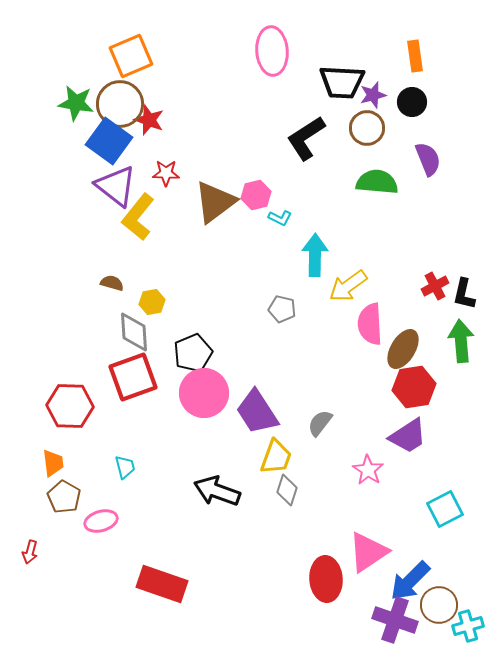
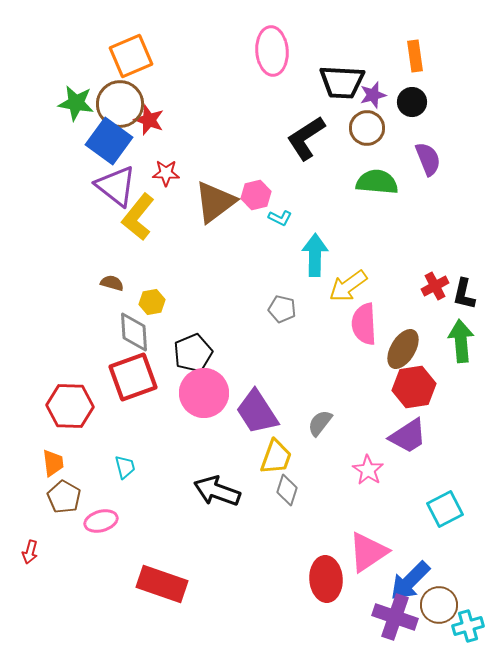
pink semicircle at (370, 324): moved 6 px left
purple cross at (395, 620): moved 3 px up
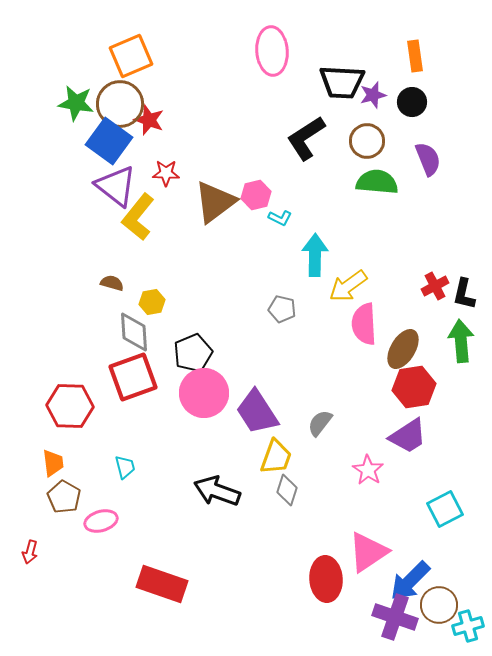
brown circle at (367, 128): moved 13 px down
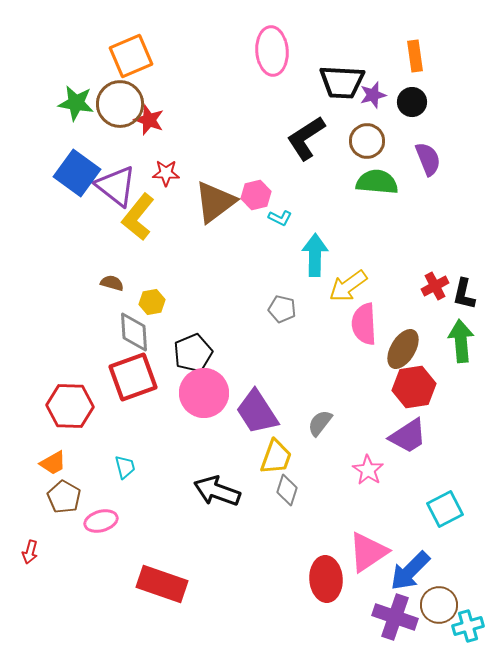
blue square at (109, 141): moved 32 px left, 32 px down
orange trapezoid at (53, 463): rotated 68 degrees clockwise
blue arrow at (410, 581): moved 10 px up
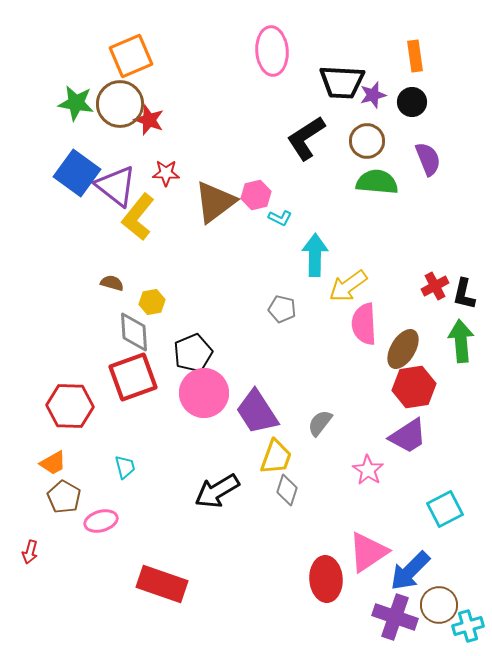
black arrow at (217, 491): rotated 51 degrees counterclockwise
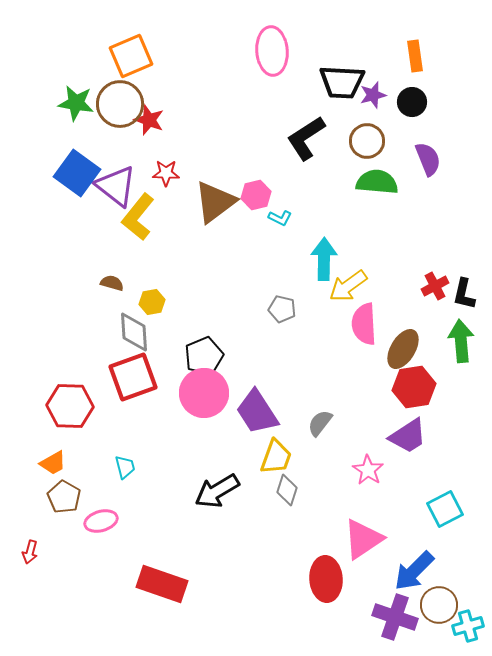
cyan arrow at (315, 255): moved 9 px right, 4 px down
black pentagon at (193, 353): moved 11 px right, 3 px down
pink triangle at (368, 552): moved 5 px left, 13 px up
blue arrow at (410, 571): moved 4 px right
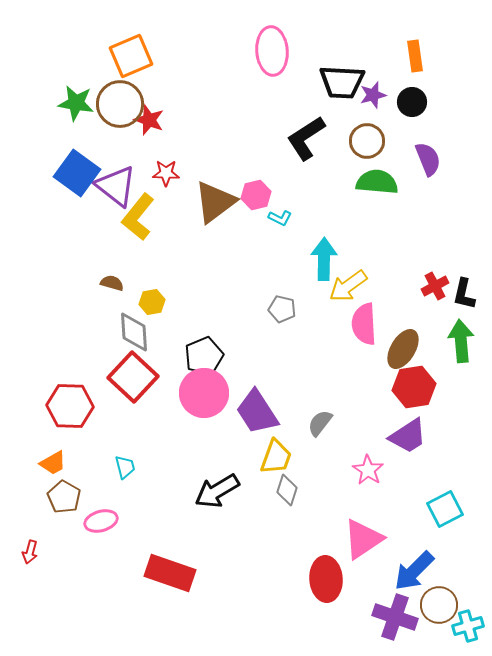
red square at (133, 377): rotated 27 degrees counterclockwise
red rectangle at (162, 584): moved 8 px right, 11 px up
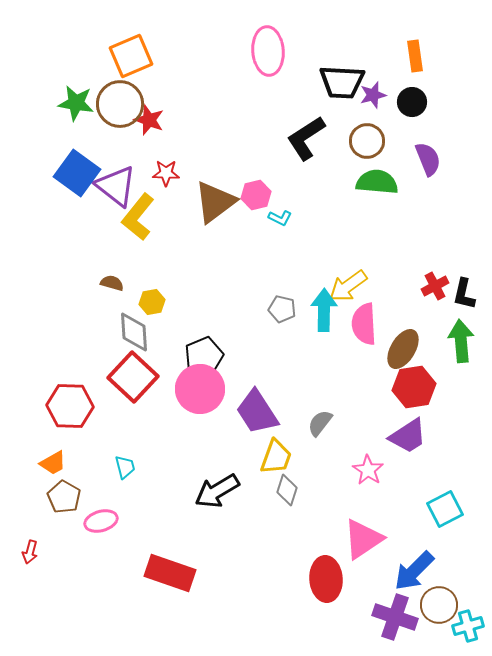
pink ellipse at (272, 51): moved 4 px left
cyan arrow at (324, 259): moved 51 px down
pink circle at (204, 393): moved 4 px left, 4 px up
